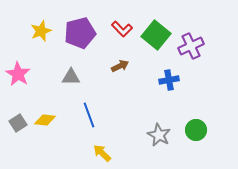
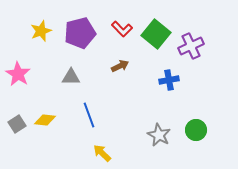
green square: moved 1 px up
gray square: moved 1 px left, 1 px down
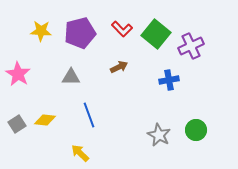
yellow star: rotated 25 degrees clockwise
brown arrow: moved 1 px left, 1 px down
yellow arrow: moved 22 px left
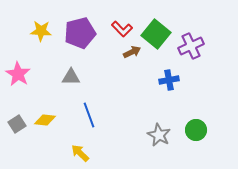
brown arrow: moved 13 px right, 15 px up
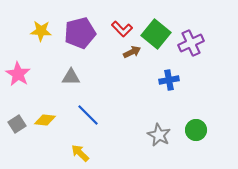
purple cross: moved 3 px up
blue line: moved 1 px left; rotated 25 degrees counterclockwise
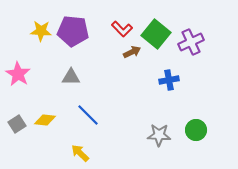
purple pentagon: moved 7 px left, 2 px up; rotated 20 degrees clockwise
purple cross: moved 1 px up
gray star: rotated 25 degrees counterclockwise
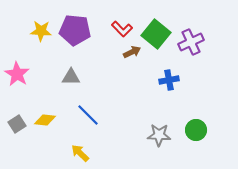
purple pentagon: moved 2 px right, 1 px up
pink star: moved 1 px left
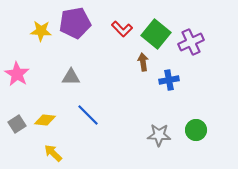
purple pentagon: moved 7 px up; rotated 16 degrees counterclockwise
brown arrow: moved 11 px right, 10 px down; rotated 72 degrees counterclockwise
yellow arrow: moved 27 px left
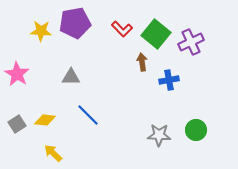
brown arrow: moved 1 px left
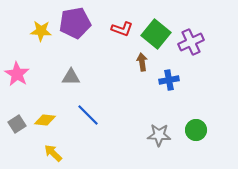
red L-shape: rotated 25 degrees counterclockwise
